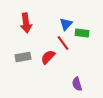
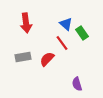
blue triangle: rotated 32 degrees counterclockwise
green rectangle: rotated 48 degrees clockwise
red line: moved 1 px left
red semicircle: moved 1 px left, 2 px down
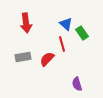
red line: moved 1 px down; rotated 21 degrees clockwise
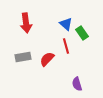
red line: moved 4 px right, 2 px down
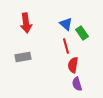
red semicircle: moved 26 px right, 6 px down; rotated 35 degrees counterclockwise
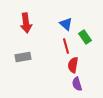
green rectangle: moved 3 px right, 4 px down
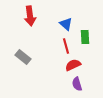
red arrow: moved 4 px right, 7 px up
green rectangle: rotated 32 degrees clockwise
gray rectangle: rotated 49 degrees clockwise
red semicircle: rotated 56 degrees clockwise
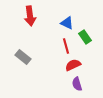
blue triangle: moved 1 px right, 1 px up; rotated 16 degrees counterclockwise
green rectangle: rotated 32 degrees counterclockwise
